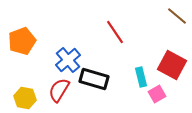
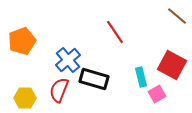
red semicircle: rotated 10 degrees counterclockwise
yellow hexagon: rotated 10 degrees counterclockwise
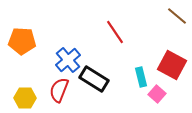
orange pentagon: rotated 24 degrees clockwise
black rectangle: rotated 16 degrees clockwise
pink square: rotated 18 degrees counterclockwise
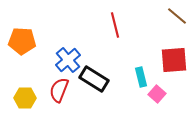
red line: moved 7 px up; rotated 20 degrees clockwise
red square: moved 2 px right, 5 px up; rotated 32 degrees counterclockwise
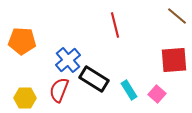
cyan rectangle: moved 12 px left, 13 px down; rotated 18 degrees counterclockwise
